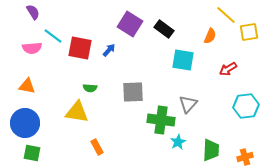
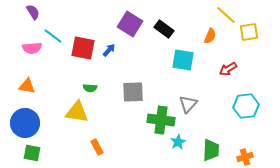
red square: moved 3 px right
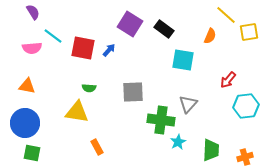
red arrow: moved 11 px down; rotated 18 degrees counterclockwise
green semicircle: moved 1 px left
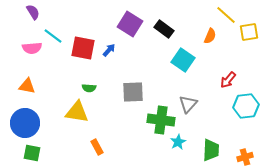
cyan square: rotated 25 degrees clockwise
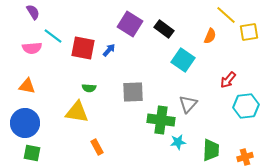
cyan star: rotated 21 degrees clockwise
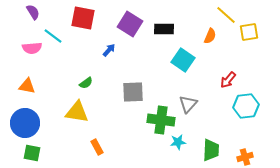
black rectangle: rotated 36 degrees counterclockwise
red square: moved 30 px up
green semicircle: moved 3 px left, 5 px up; rotated 40 degrees counterclockwise
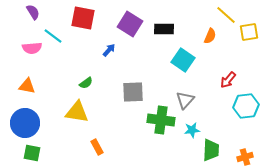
gray triangle: moved 3 px left, 4 px up
cyan star: moved 14 px right, 12 px up
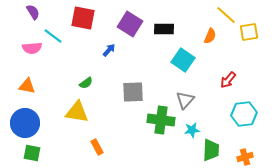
cyan hexagon: moved 2 px left, 8 px down
